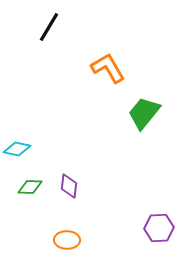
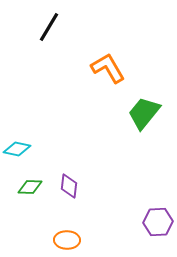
purple hexagon: moved 1 px left, 6 px up
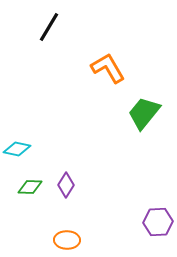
purple diamond: moved 3 px left, 1 px up; rotated 25 degrees clockwise
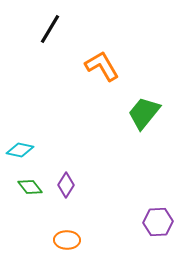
black line: moved 1 px right, 2 px down
orange L-shape: moved 6 px left, 2 px up
cyan diamond: moved 3 px right, 1 px down
green diamond: rotated 50 degrees clockwise
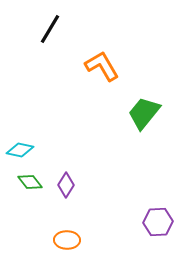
green diamond: moved 5 px up
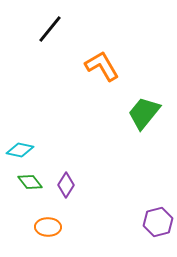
black line: rotated 8 degrees clockwise
purple hexagon: rotated 12 degrees counterclockwise
orange ellipse: moved 19 px left, 13 px up
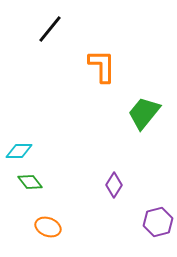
orange L-shape: rotated 30 degrees clockwise
cyan diamond: moved 1 px left, 1 px down; rotated 12 degrees counterclockwise
purple diamond: moved 48 px right
orange ellipse: rotated 20 degrees clockwise
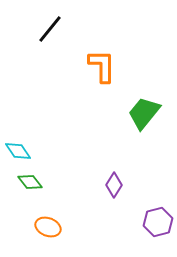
cyan diamond: moved 1 px left; rotated 56 degrees clockwise
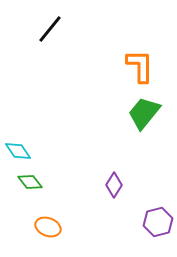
orange L-shape: moved 38 px right
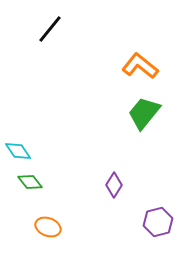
orange L-shape: rotated 51 degrees counterclockwise
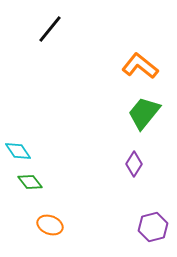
purple diamond: moved 20 px right, 21 px up
purple hexagon: moved 5 px left, 5 px down
orange ellipse: moved 2 px right, 2 px up
